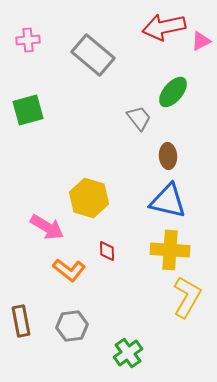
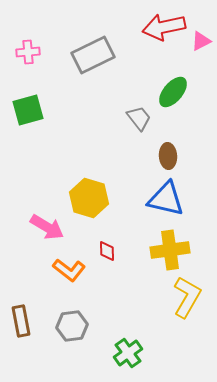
pink cross: moved 12 px down
gray rectangle: rotated 66 degrees counterclockwise
blue triangle: moved 2 px left, 2 px up
yellow cross: rotated 12 degrees counterclockwise
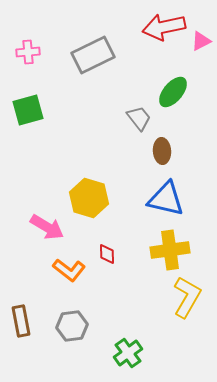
brown ellipse: moved 6 px left, 5 px up
red diamond: moved 3 px down
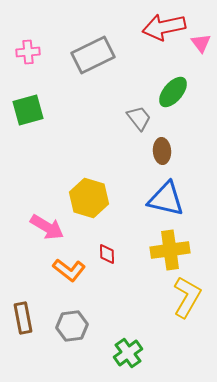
pink triangle: moved 2 px down; rotated 40 degrees counterclockwise
brown rectangle: moved 2 px right, 3 px up
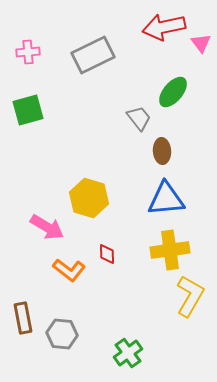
blue triangle: rotated 18 degrees counterclockwise
yellow L-shape: moved 3 px right, 1 px up
gray hexagon: moved 10 px left, 8 px down; rotated 12 degrees clockwise
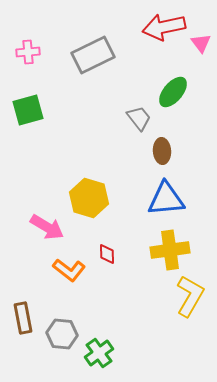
green cross: moved 29 px left
